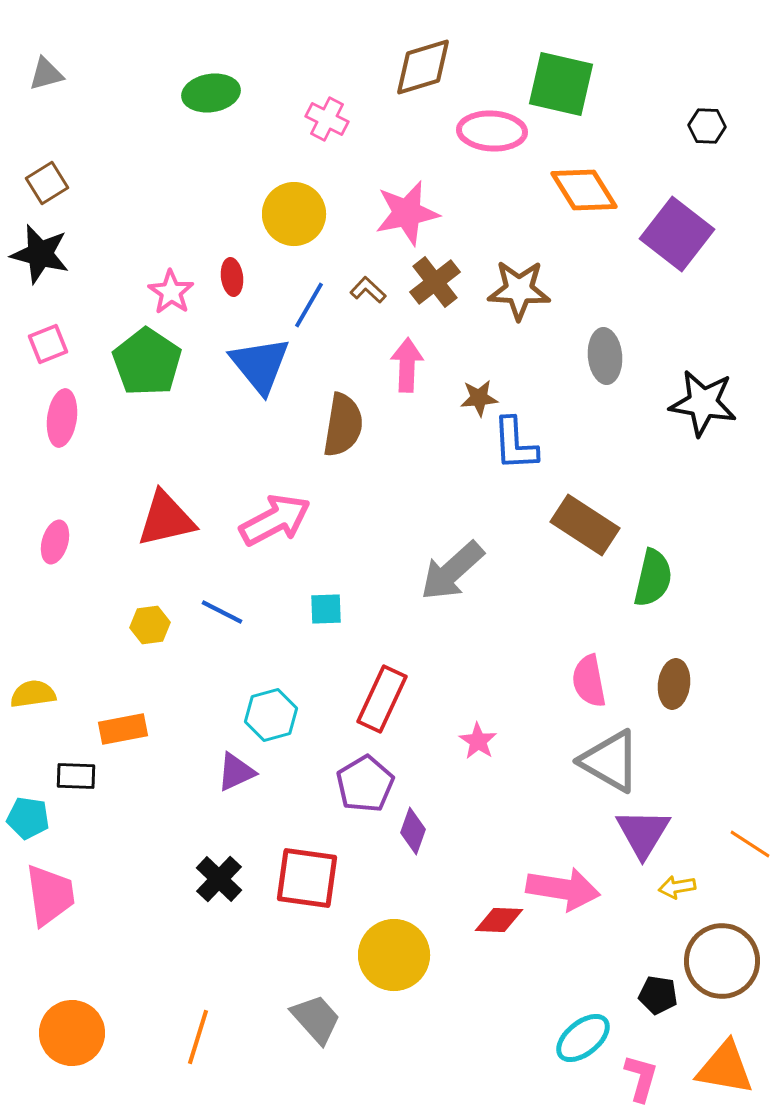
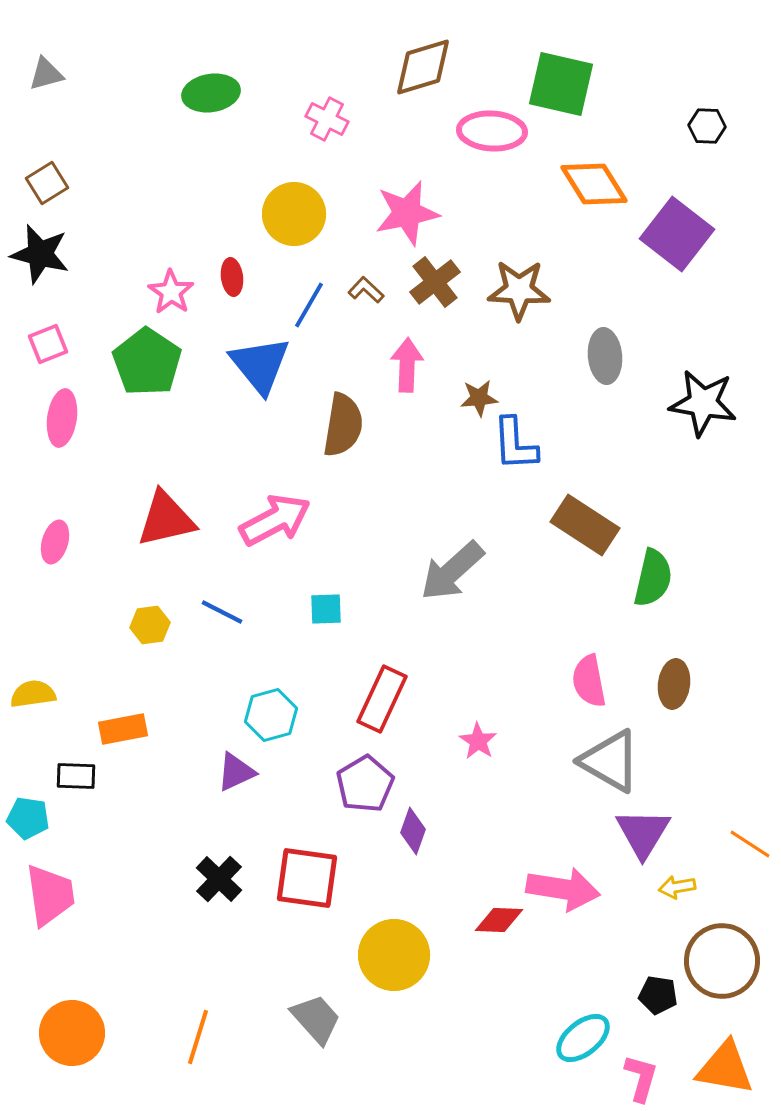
orange diamond at (584, 190): moved 10 px right, 6 px up
brown L-shape at (368, 290): moved 2 px left
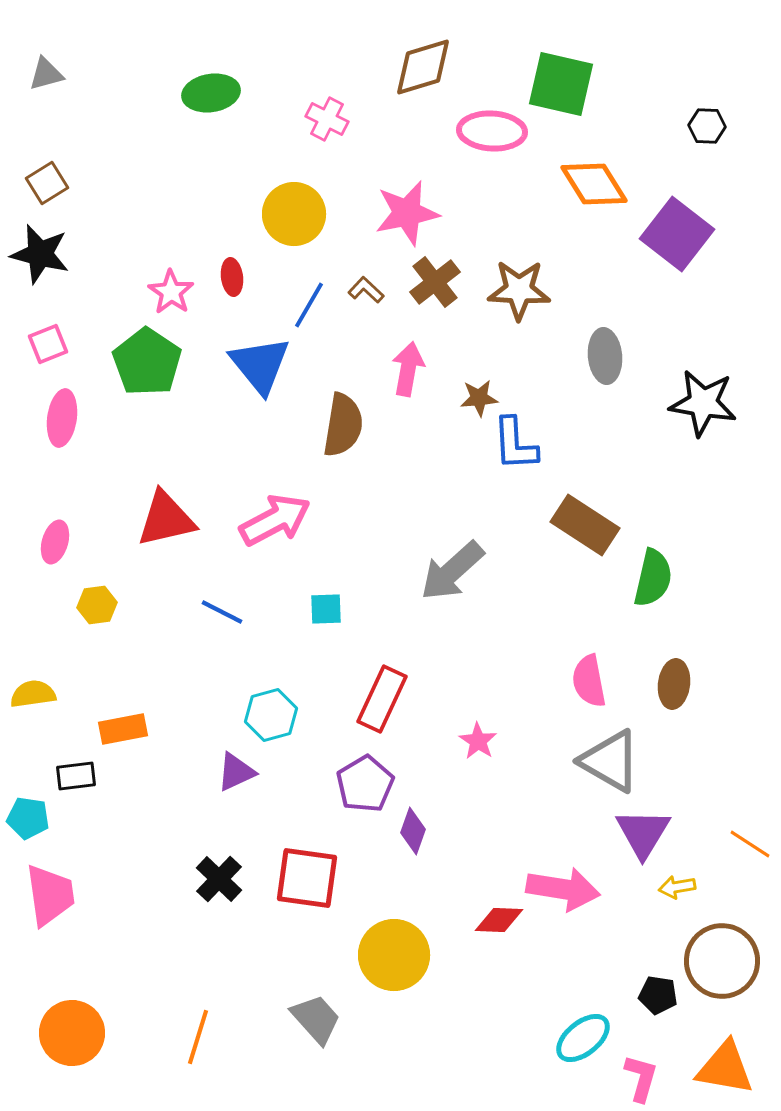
pink arrow at (407, 365): moved 1 px right, 4 px down; rotated 8 degrees clockwise
yellow hexagon at (150, 625): moved 53 px left, 20 px up
black rectangle at (76, 776): rotated 9 degrees counterclockwise
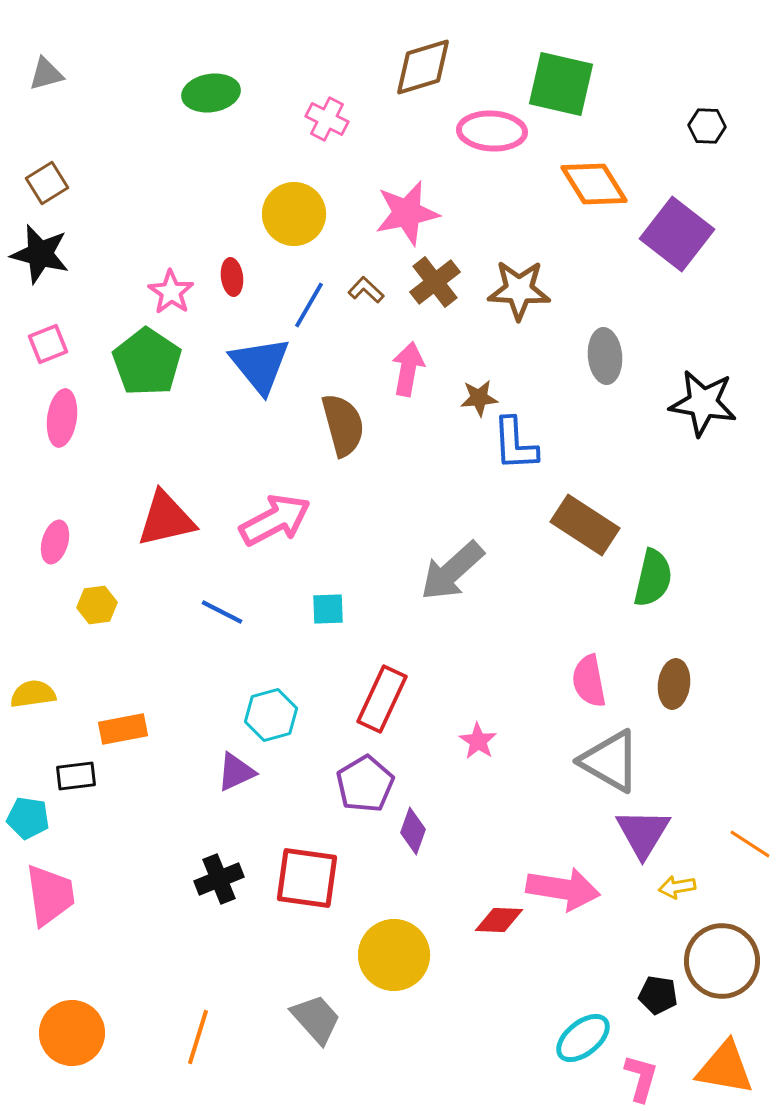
brown semicircle at (343, 425): rotated 24 degrees counterclockwise
cyan square at (326, 609): moved 2 px right
black cross at (219, 879): rotated 24 degrees clockwise
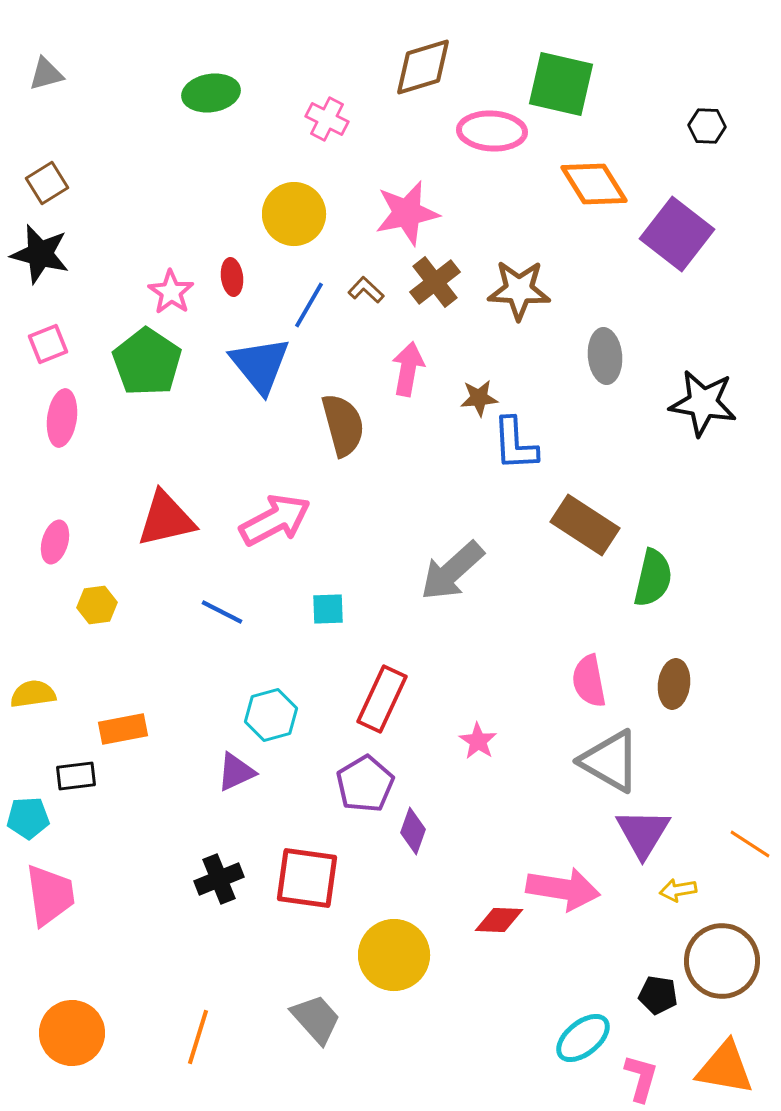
cyan pentagon at (28, 818): rotated 12 degrees counterclockwise
yellow arrow at (677, 887): moved 1 px right, 3 px down
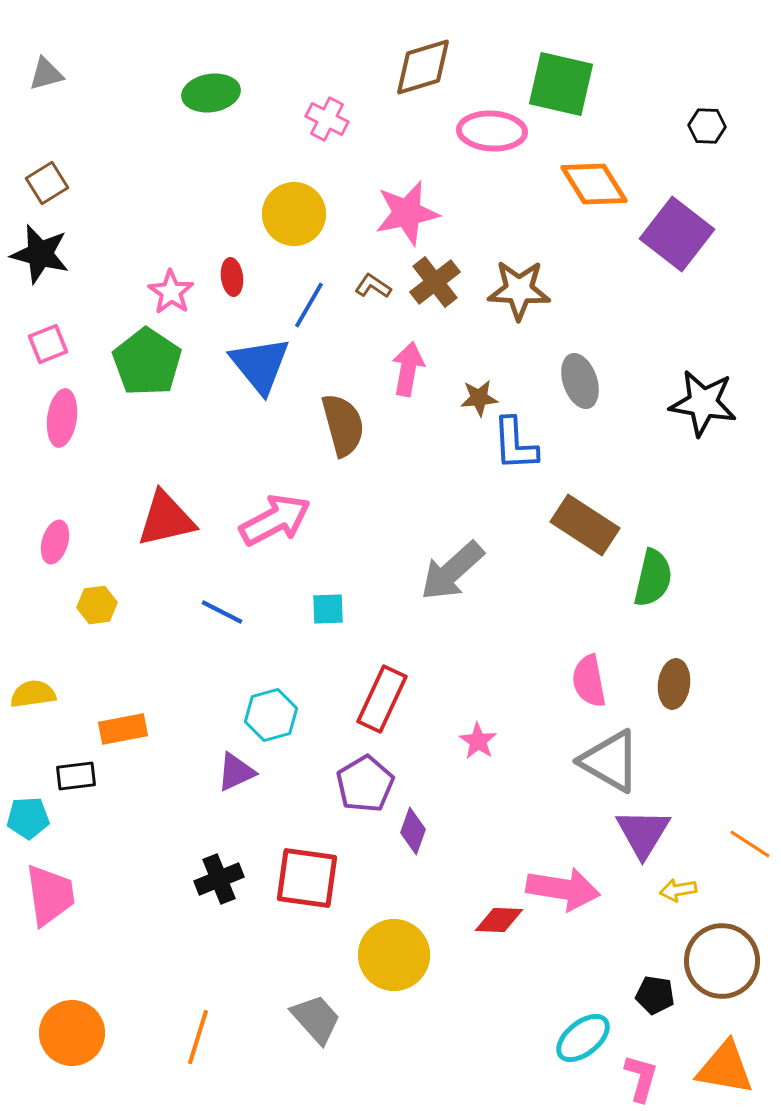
brown L-shape at (366, 290): moved 7 px right, 4 px up; rotated 9 degrees counterclockwise
gray ellipse at (605, 356): moved 25 px left, 25 px down; rotated 14 degrees counterclockwise
black pentagon at (658, 995): moved 3 px left
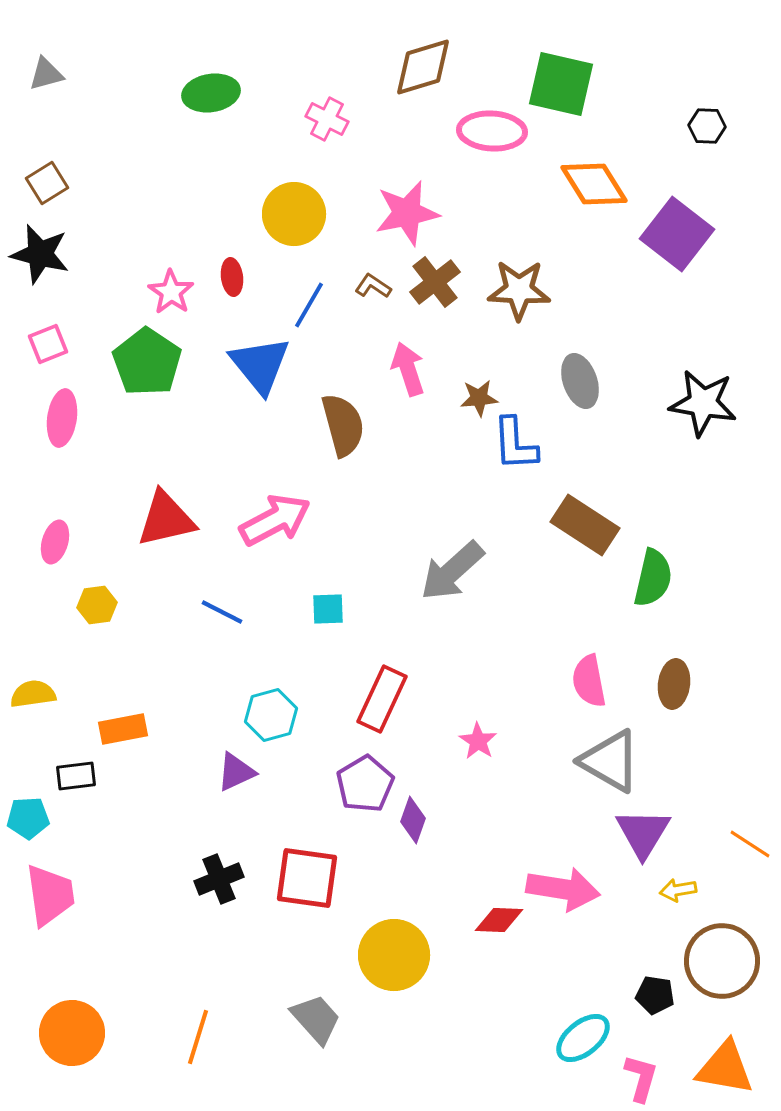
pink arrow at (408, 369): rotated 28 degrees counterclockwise
purple diamond at (413, 831): moved 11 px up
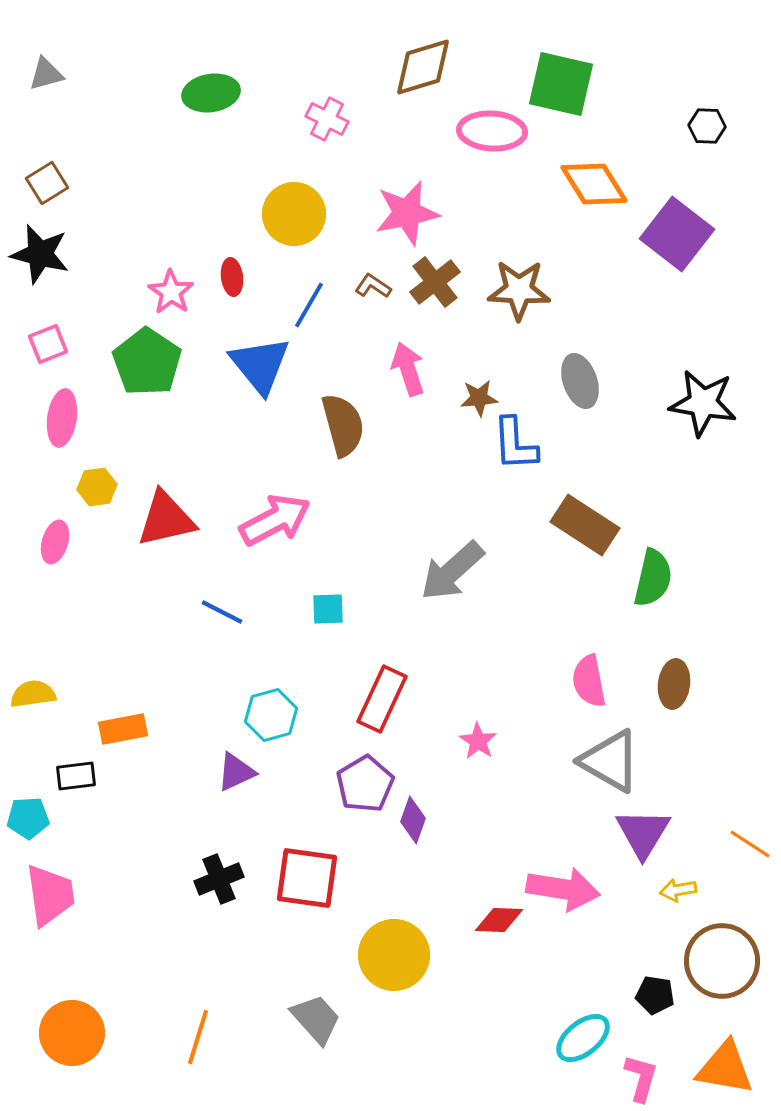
yellow hexagon at (97, 605): moved 118 px up
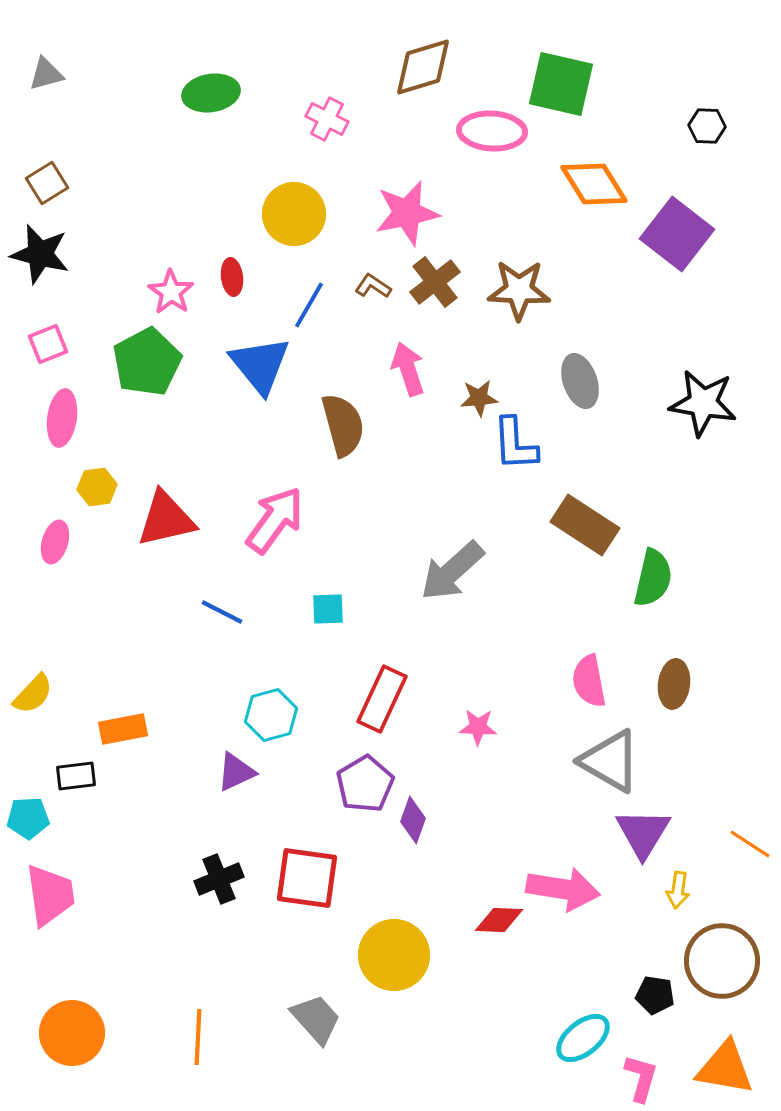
green pentagon at (147, 362): rotated 10 degrees clockwise
pink arrow at (275, 520): rotated 26 degrees counterclockwise
yellow semicircle at (33, 694): rotated 141 degrees clockwise
pink star at (478, 741): moved 14 px up; rotated 30 degrees counterclockwise
yellow arrow at (678, 890): rotated 72 degrees counterclockwise
orange line at (198, 1037): rotated 14 degrees counterclockwise
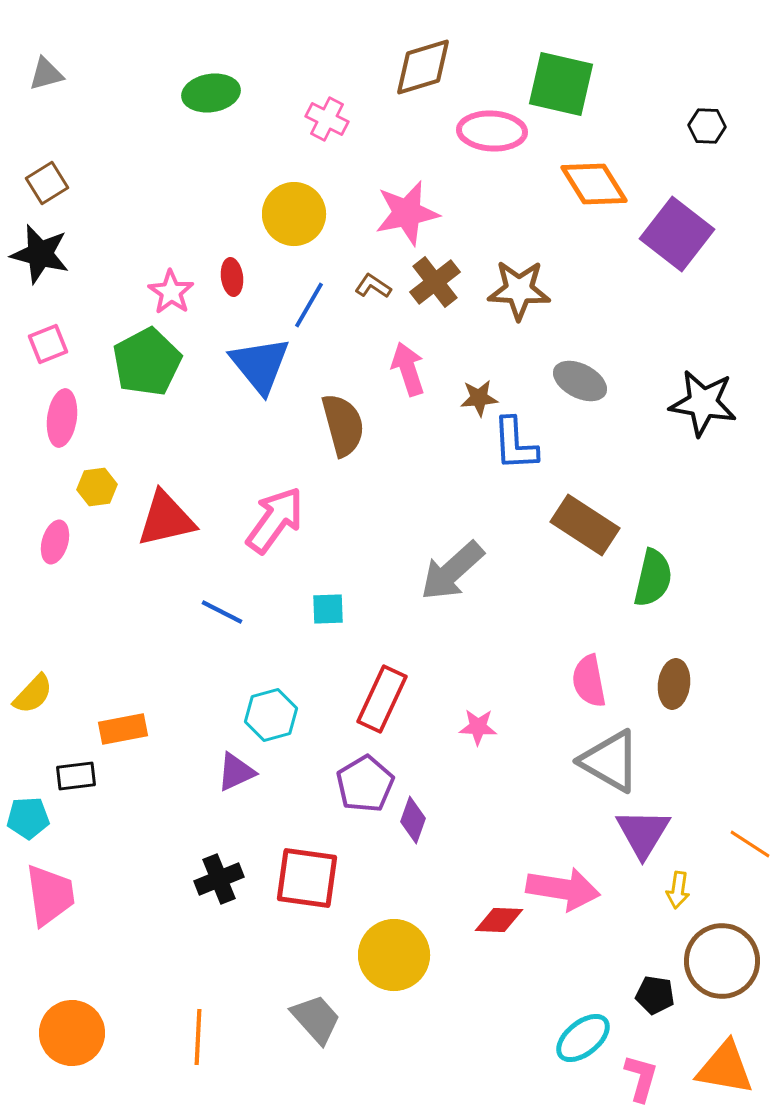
gray ellipse at (580, 381): rotated 44 degrees counterclockwise
